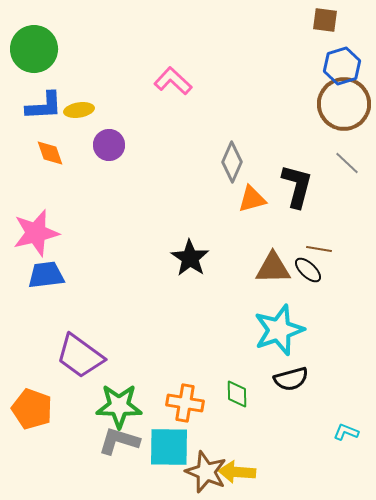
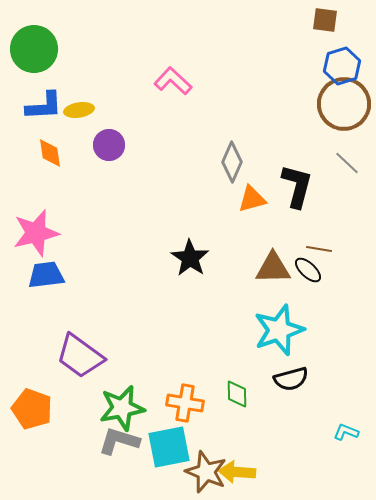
orange diamond: rotated 12 degrees clockwise
green star: moved 3 px right, 2 px down; rotated 12 degrees counterclockwise
cyan square: rotated 12 degrees counterclockwise
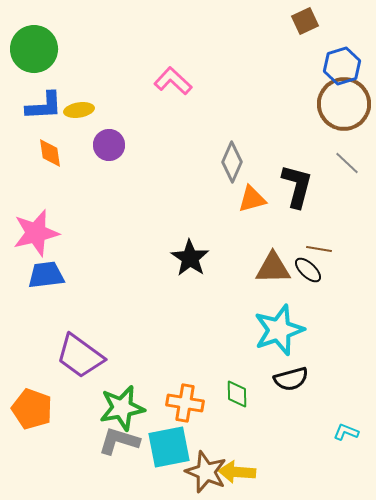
brown square: moved 20 px left, 1 px down; rotated 32 degrees counterclockwise
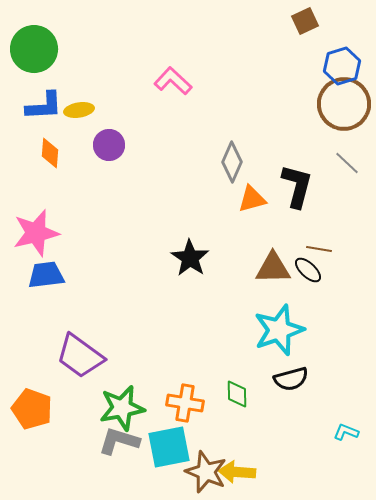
orange diamond: rotated 12 degrees clockwise
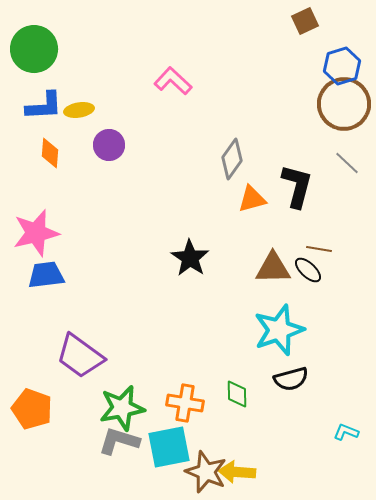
gray diamond: moved 3 px up; rotated 12 degrees clockwise
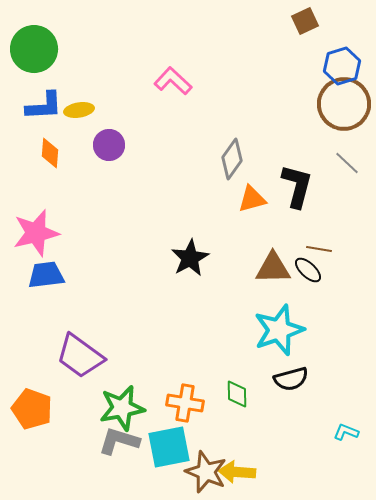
black star: rotated 9 degrees clockwise
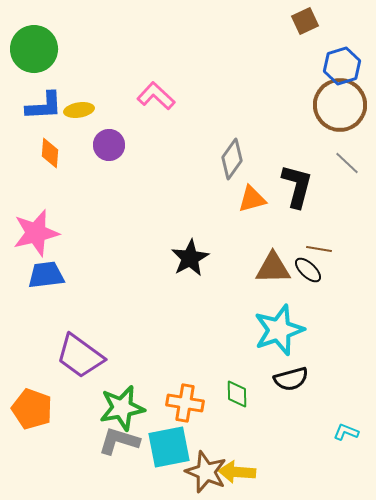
pink L-shape: moved 17 px left, 15 px down
brown circle: moved 4 px left, 1 px down
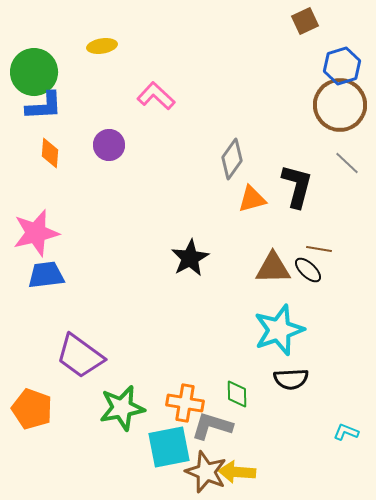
green circle: moved 23 px down
yellow ellipse: moved 23 px right, 64 px up
black semicircle: rotated 12 degrees clockwise
gray L-shape: moved 93 px right, 15 px up
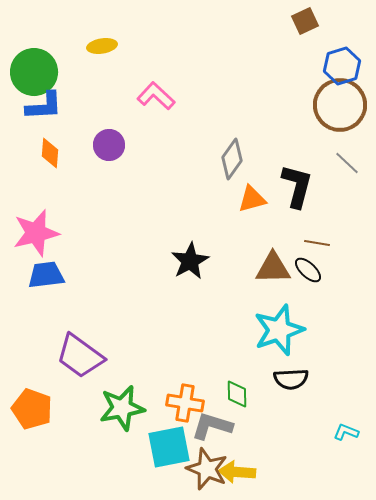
brown line: moved 2 px left, 6 px up
black star: moved 3 px down
brown star: moved 1 px right, 3 px up
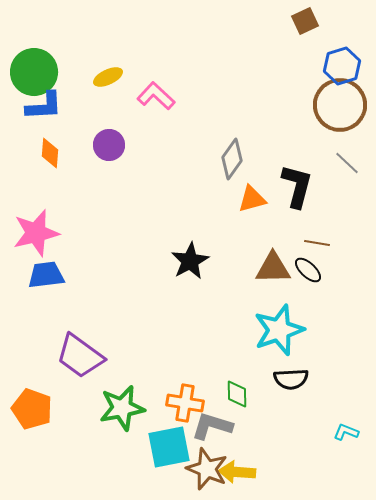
yellow ellipse: moved 6 px right, 31 px down; rotated 16 degrees counterclockwise
